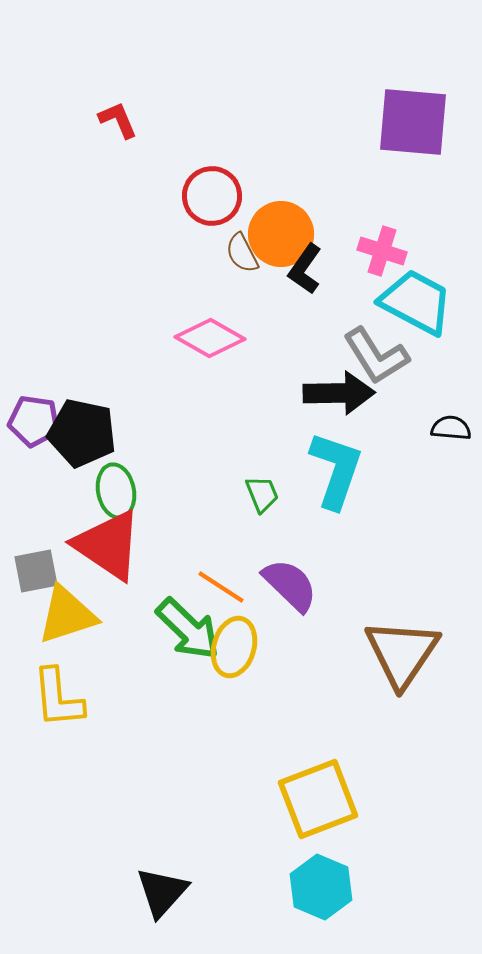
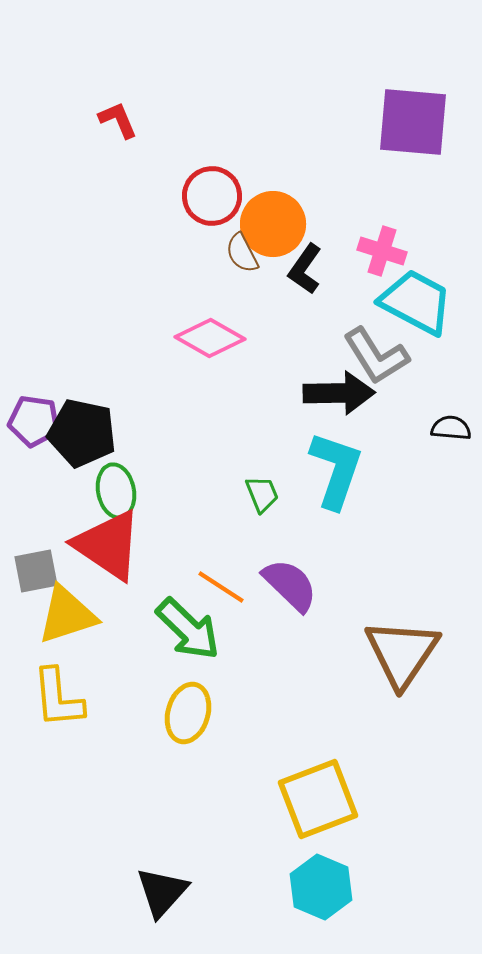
orange circle: moved 8 px left, 10 px up
yellow ellipse: moved 46 px left, 66 px down
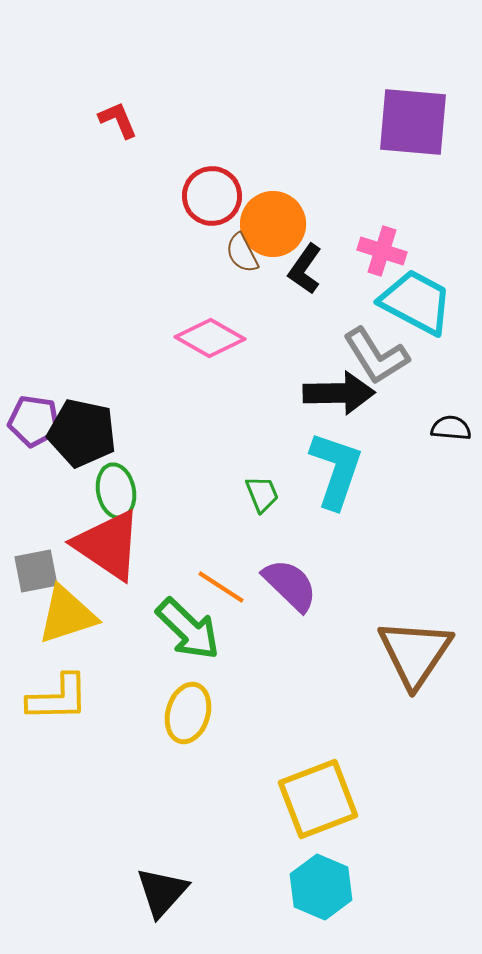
brown triangle: moved 13 px right
yellow L-shape: rotated 86 degrees counterclockwise
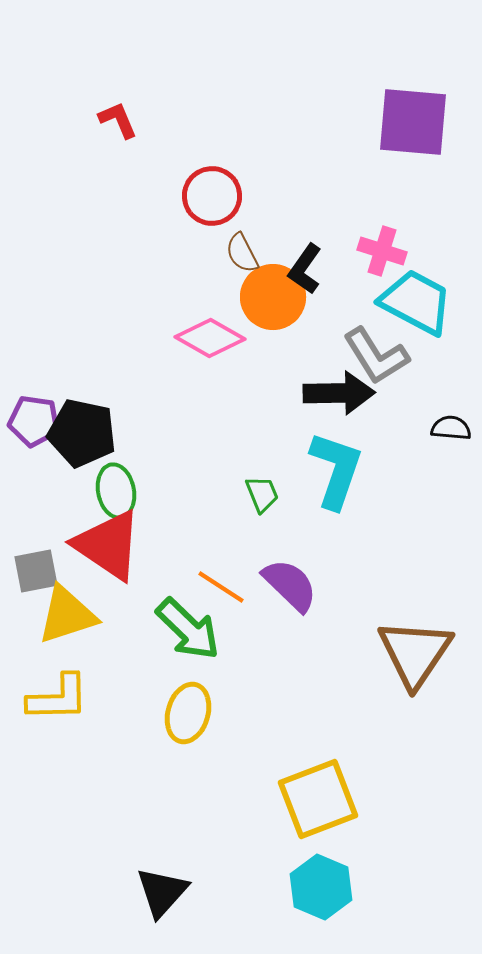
orange circle: moved 73 px down
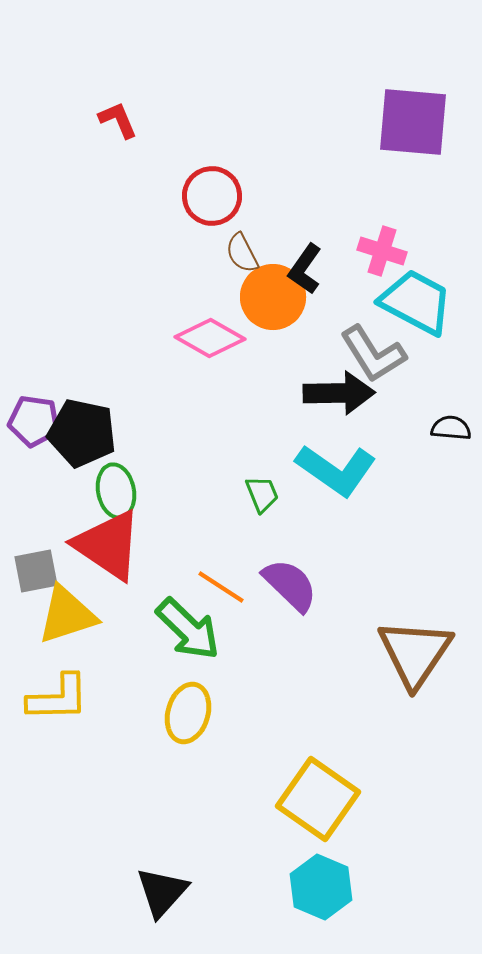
gray L-shape: moved 3 px left, 2 px up
cyan L-shape: rotated 106 degrees clockwise
yellow square: rotated 34 degrees counterclockwise
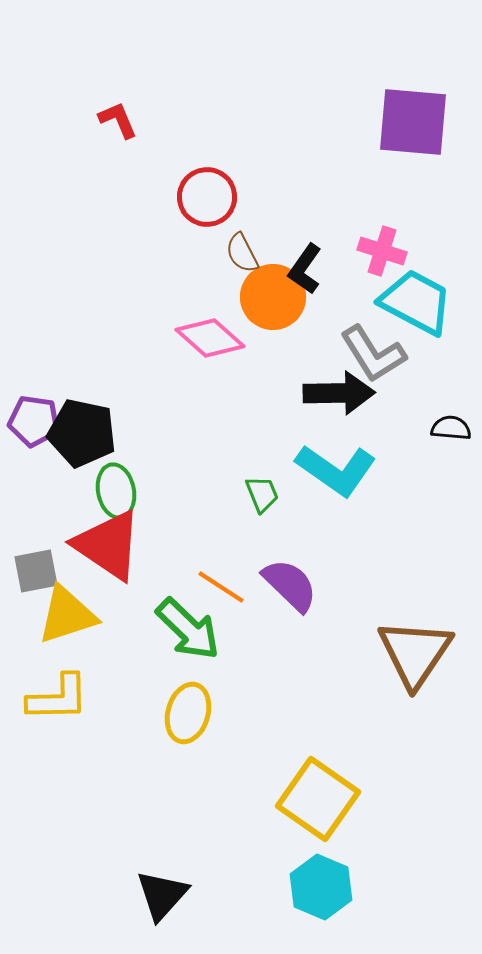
red circle: moved 5 px left, 1 px down
pink diamond: rotated 12 degrees clockwise
black triangle: moved 3 px down
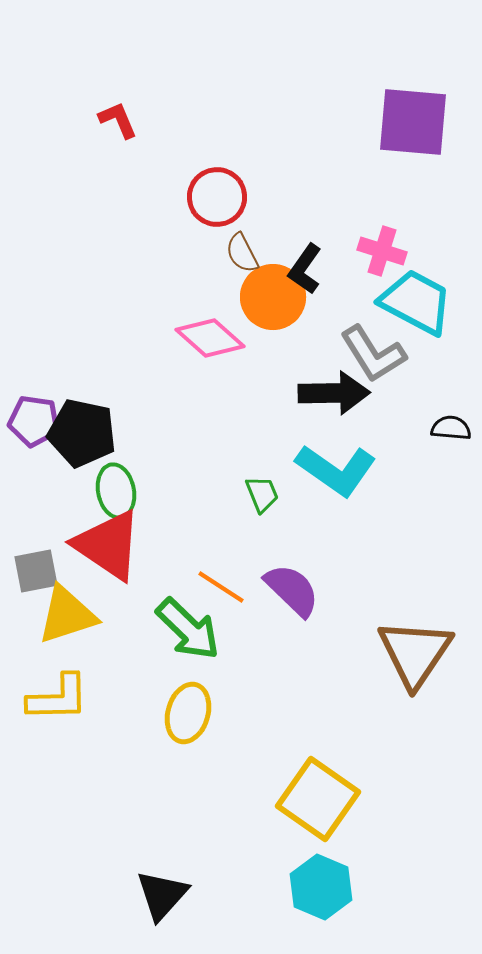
red circle: moved 10 px right
black arrow: moved 5 px left
purple semicircle: moved 2 px right, 5 px down
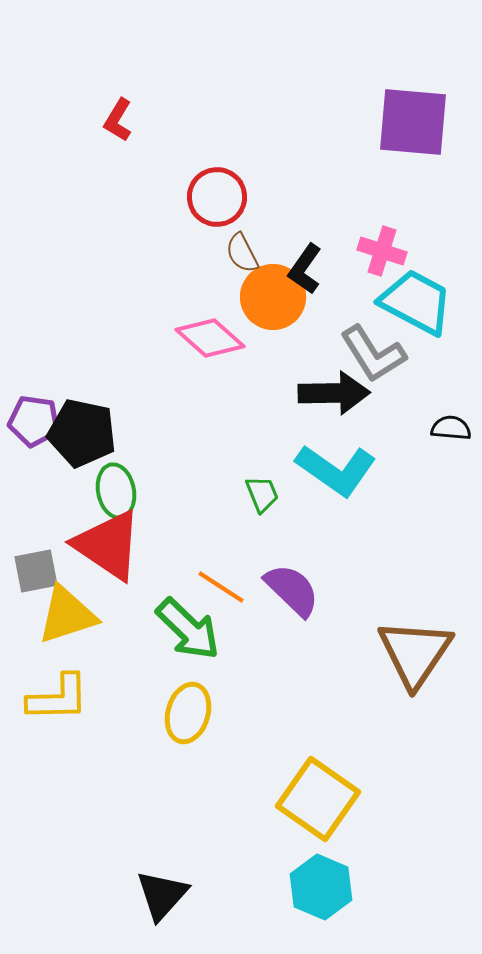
red L-shape: rotated 126 degrees counterclockwise
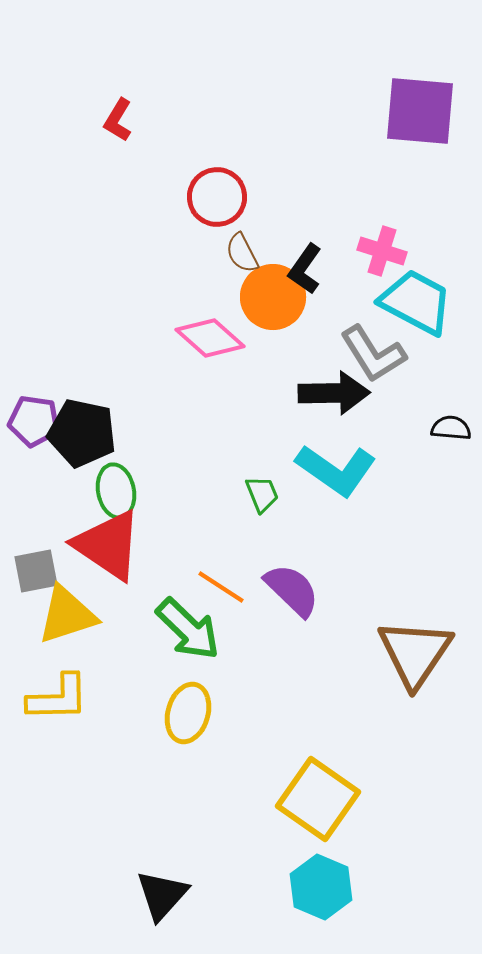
purple square: moved 7 px right, 11 px up
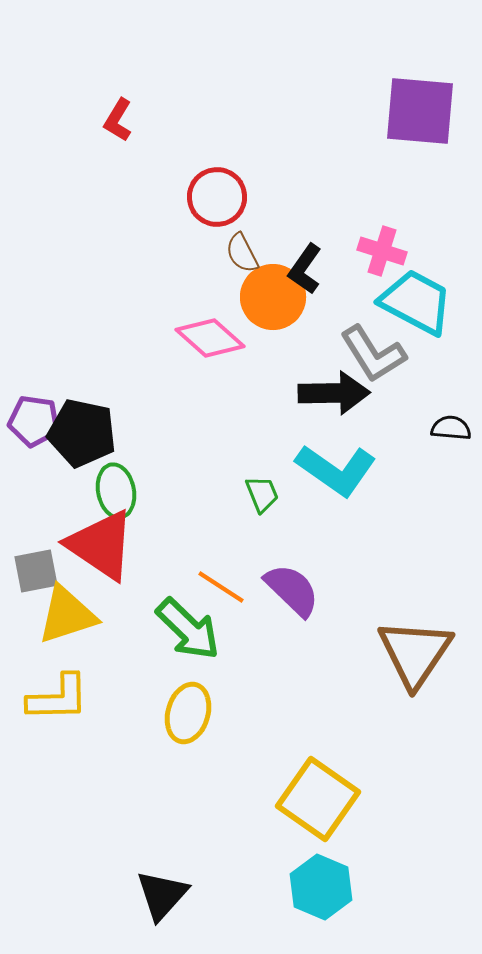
red triangle: moved 7 px left
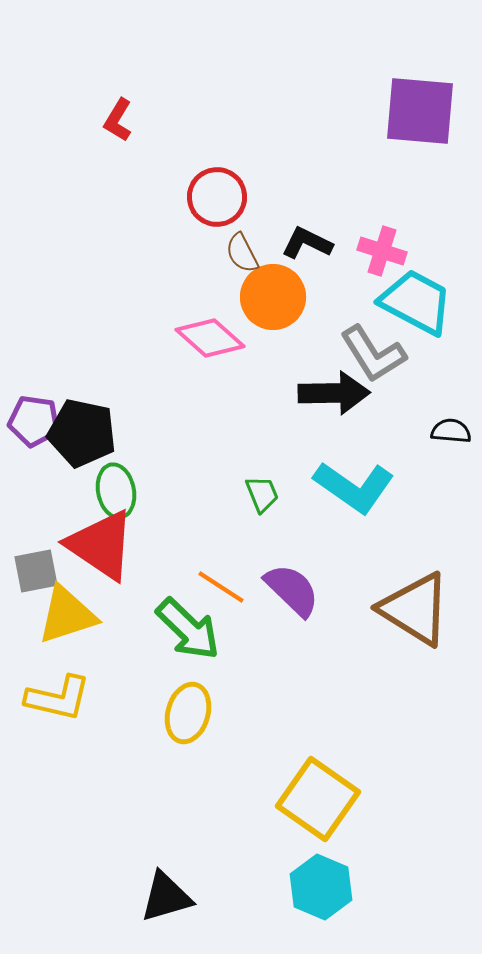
black L-shape: moved 2 px right, 26 px up; rotated 81 degrees clockwise
black semicircle: moved 3 px down
cyan L-shape: moved 18 px right, 17 px down
brown triangle: moved 44 px up; rotated 32 degrees counterclockwise
yellow L-shape: rotated 14 degrees clockwise
black triangle: moved 4 px right, 2 px down; rotated 32 degrees clockwise
